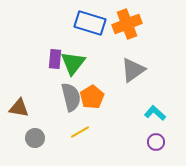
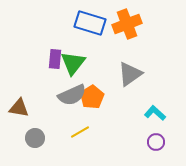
gray triangle: moved 3 px left, 4 px down
gray semicircle: moved 1 px right, 2 px up; rotated 80 degrees clockwise
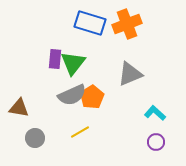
gray triangle: rotated 12 degrees clockwise
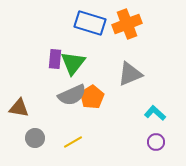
yellow line: moved 7 px left, 10 px down
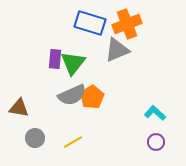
gray triangle: moved 13 px left, 24 px up
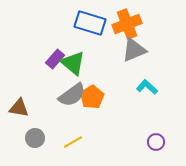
gray triangle: moved 17 px right
purple rectangle: rotated 36 degrees clockwise
green triangle: rotated 28 degrees counterclockwise
gray semicircle: rotated 12 degrees counterclockwise
cyan L-shape: moved 8 px left, 26 px up
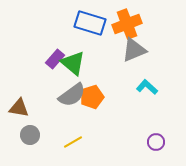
orange pentagon: rotated 15 degrees clockwise
gray circle: moved 5 px left, 3 px up
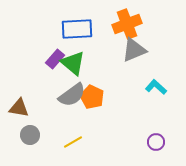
blue rectangle: moved 13 px left, 6 px down; rotated 20 degrees counterclockwise
cyan L-shape: moved 9 px right
orange pentagon: rotated 30 degrees counterclockwise
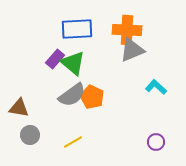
orange cross: moved 6 px down; rotated 24 degrees clockwise
gray triangle: moved 2 px left
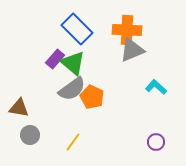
blue rectangle: rotated 48 degrees clockwise
gray semicircle: moved 6 px up
yellow line: rotated 24 degrees counterclockwise
